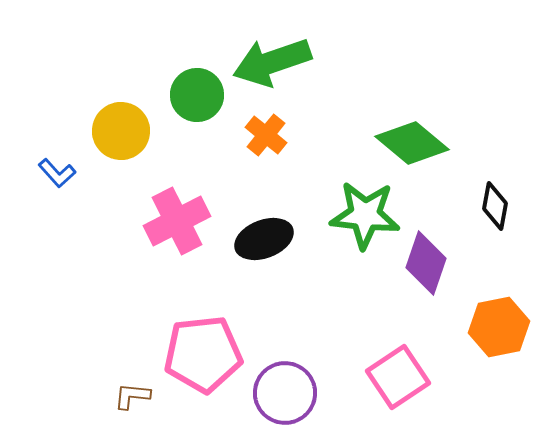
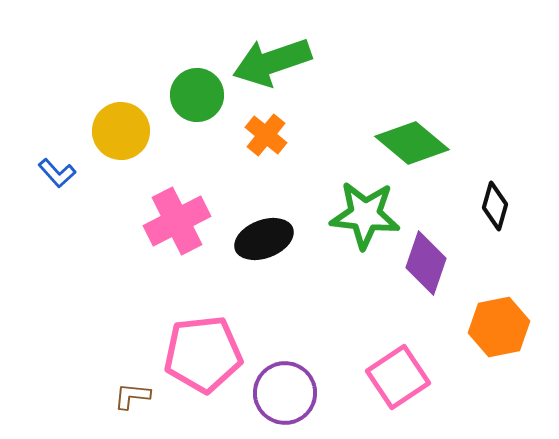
black diamond: rotated 6 degrees clockwise
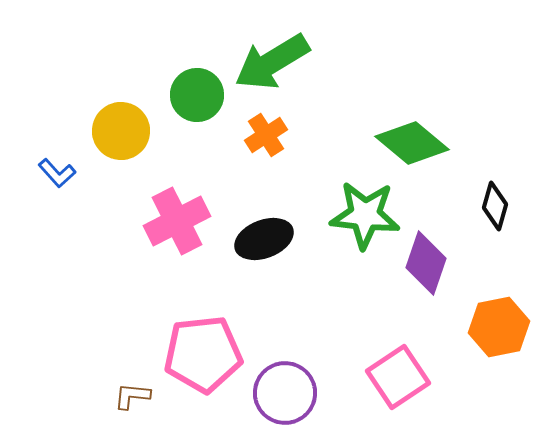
green arrow: rotated 12 degrees counterclockwise
orange cross: rotated 18 degrees clockwise
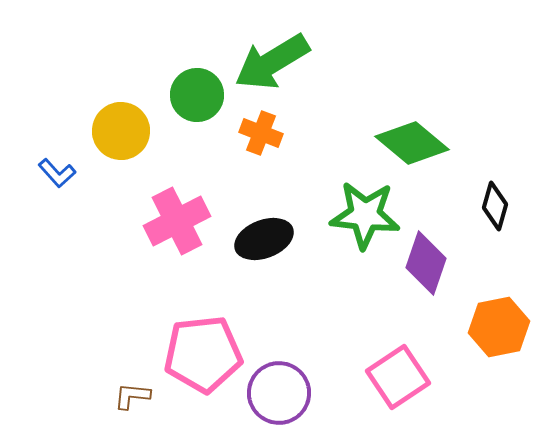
orange cross: moved 5 px left, 2 px up; rotated 36 degrees counterclockwise
purple circle: moved 6 px left
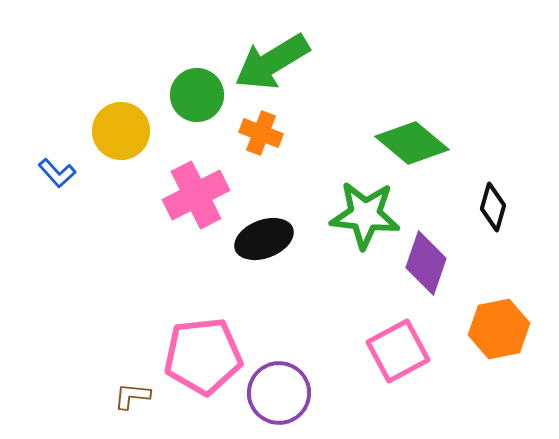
black diamond: moved 2 px left, 1 px down
pink cross: moved 19 px right, 26 px up
orange hexagon: moved 2 px down
pink pentagon: moved 2 px down
pink square: moved 26 px up; rotated 6 degrees clockwise
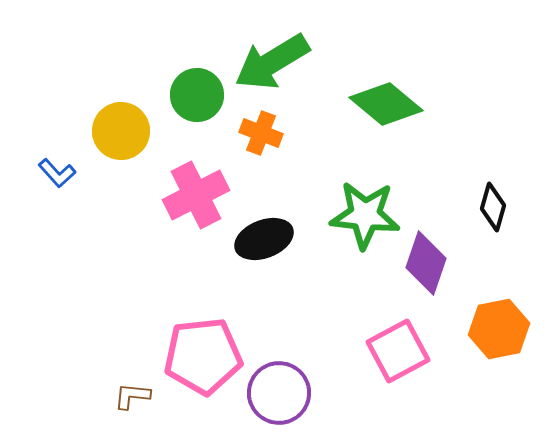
green diamond: moved 26 px left, 39 px up
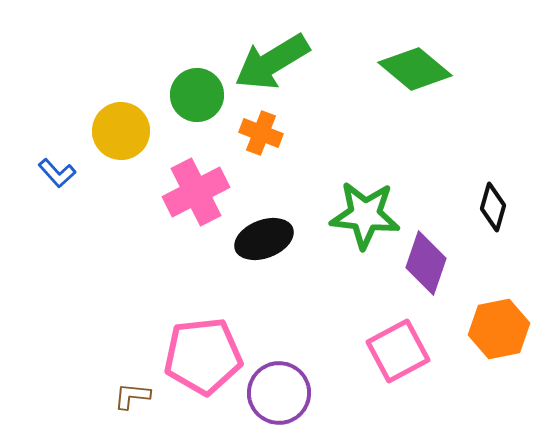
green diamond: moved 29 px right, 35 px up
pink cross: moved 3 px up
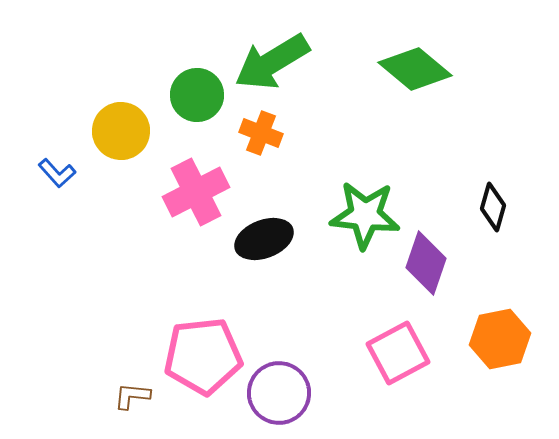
orange hexagon: moved 1 px right, 10 px down
pink square: moved 2 px down
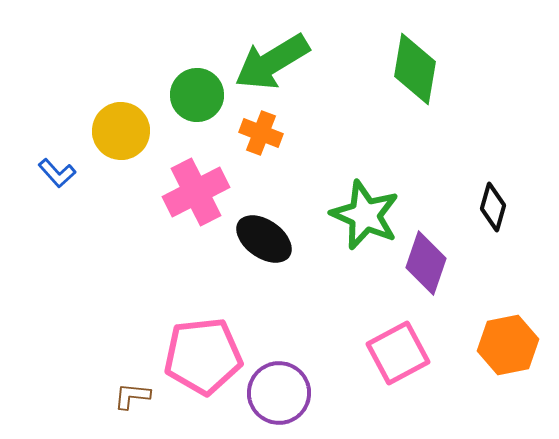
green diamond: rotated 60 degrees clockwise
green star: rotated 18 degrees clockwise
black ellipse: rotated 56 degrees clockwise
orange hexagon: moved 8 px right, 6 px down
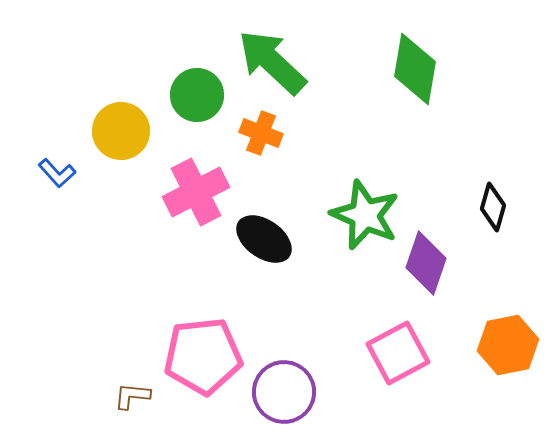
green arrow: rotated 74 degrees clockwise
purple circle: moved 5 px right, 1 px up
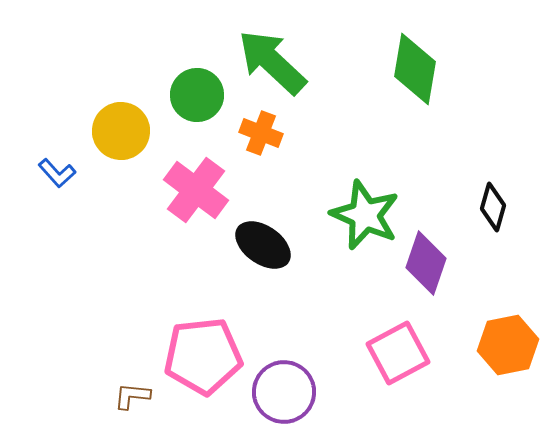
pink cross: moved 2 px up; rotated 26 degrees counterclockwise
black ellipse: moved 1 px left, 6 px down
